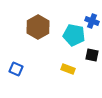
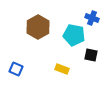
blue cross: moved 3 px up
black square: moved 1 px left
yellow rectangle: moved 6 px left
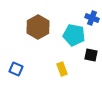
yellow rectangle: rotated 48 degrees clockwise
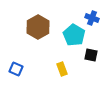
cyan pentagon: rotated 20 degrees clockwise
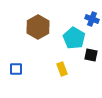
blue cross: moved 1 px down
cyan pentagon: moved 3 px down
blue square: rotated 24 degrees counterclockwise
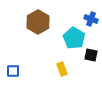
blue cross: moved 1 px left
brown hexagon: moved 5 px up
blue square: moved 3 px left, 2 px down
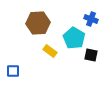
brown hexagon: moved 1 px down; rotated 25 degrees clockwise
yellow rectangle: moved 12 px left, 18 px up; rotated 32 degrees counterclockwise
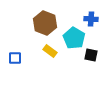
blue cross: rotated 16 degrees counterclockwise
brown hexagon: moved 7 px right; rotated 25 degrees clockwise
blue square: moved 2 px right, 13 px up
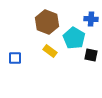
brown hexagon: moved 2 px right, 1 px up
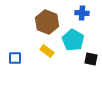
blue cross: moved 9 px left, 6 px up
cyan pentagon: moved 1 px left, 2 px down
yellow rectangle: moved 3 px left
black square: moved 4 px down
